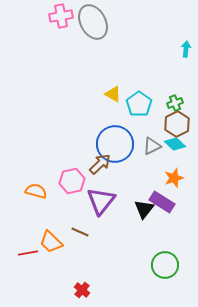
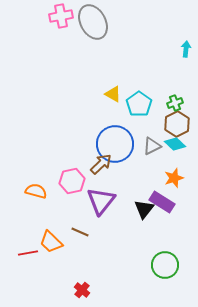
brown arrow: moved 1 px right
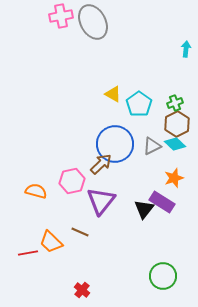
green circle: moved 2 px left, 11 px down
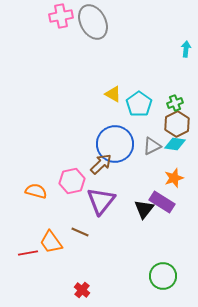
cyan diamond: rotated 35 degrees counterclockwise
orange trapezoid: rotated 10 degrees clockwise
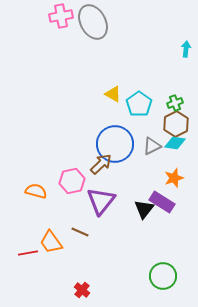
brown hexagon: moved 1 px left
cyan diamond: moved 1 px up
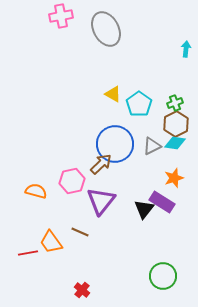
gray ellipse: moved 13 px right, 7 px down
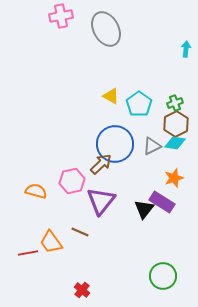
yellow triangle: moved 2 px left, 2 px down
